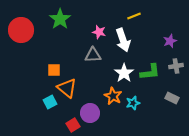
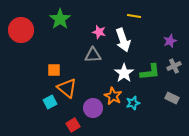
yellow line: rotated 32 degrees clockwise
gray cross: moved 2 px left; rotated 16 degrees counterclockwise
purple circle: moved 3 px right, 5 px up
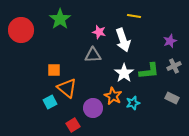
green L-shape: moved 1 px left, 1 px up
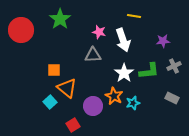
purple star: moved 7 px left; rotated 16 degrees clockwise
orange star: moved 1 px right
cyan square: rotated 16 degrees counterclockwise
purple circle: moved 2 px up
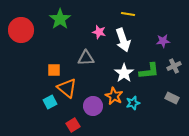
yellow line: moved 6 px left, 2 px up
gray triangle: moved 7 px left, 3 px down
cyan square: rotated 16 degrees clockwise
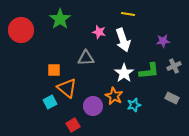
cyan star: moved 1 px right, 2 px down
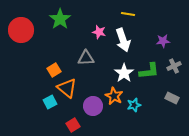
orange square: rotated 32 degrees counterclockwise
